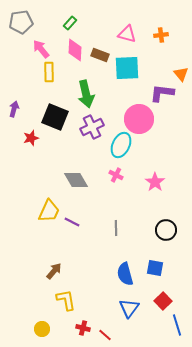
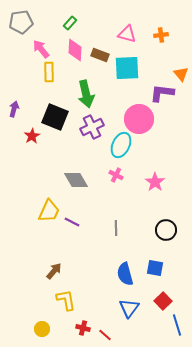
red star: moved 1 px right, 2 px up; rotated 14 degrees counterclockwise
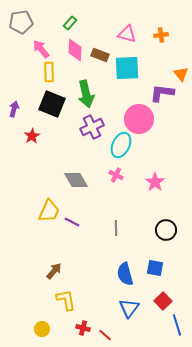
black square: moved 3 px left, 13 px up
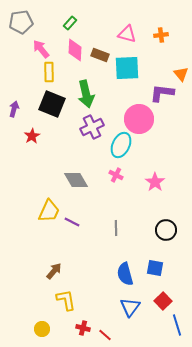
blue triangle: moved 1 px right, 1 px up
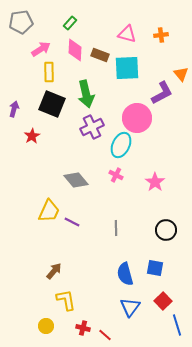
pink arrow: rotated 96 degrees clockwise
purple L-shape: rotated 145 degrees clockwise
pink circle: moved 2 px left, 1 px up
gray diamond: rotated 10 degrees counterclockwise
yellow circle: moved 4 px right, 3 px up
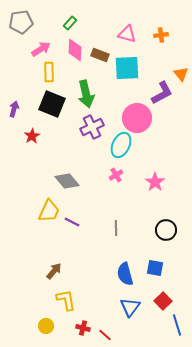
pink cross: rotated 32 degrees clockwise
gray diamond: moved 9 px left, 1 px down
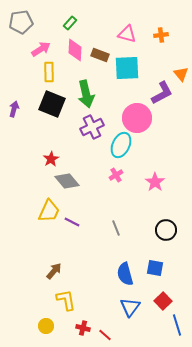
red star: moved 19 px right, 23 px down
gray line: rotated 21 degrees counterclockwise
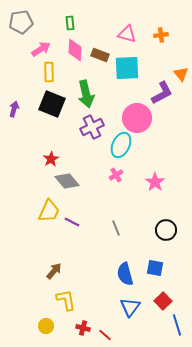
green rectangle: rotated 48 degrees counterclockwise
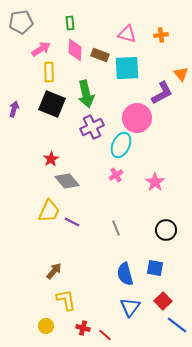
blue line: rotated 35 degrees counterclockwise
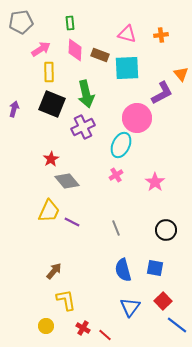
purple cross: moved 9 px left
blue semicircle: moved 2 px left, 4 px up
red cross: rotated 16 degrees clockwise
